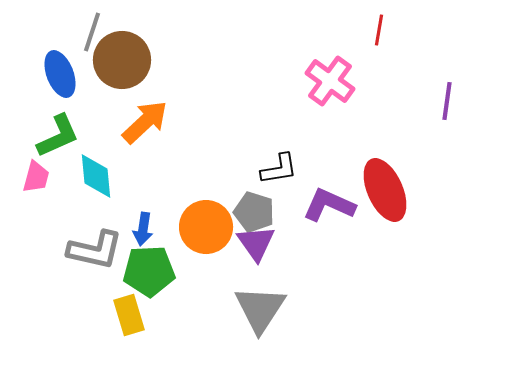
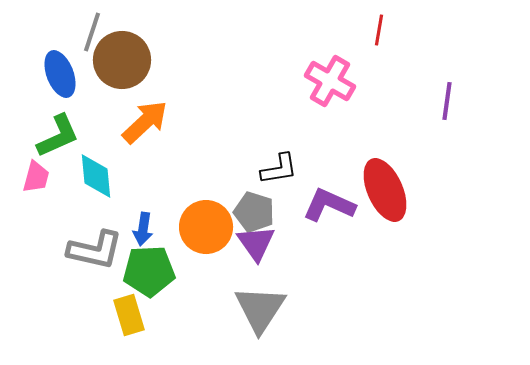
pink cross: rotated 6 degrees counterclockwise
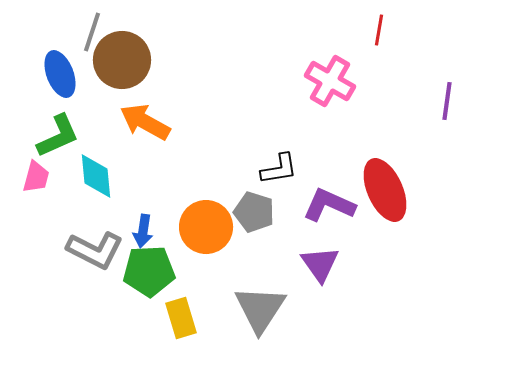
orange arrow: rotated 108 degrees counterclockwise
blue arrow: moved 2 px down
purple triangle: moved 64 px right, 21 px down
gray L-shape: rotated 14 degrees clockwise
yellow rectangle: moved 52 px right, 3 px down
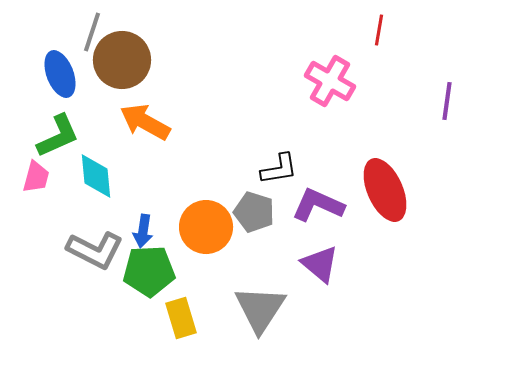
purple L-shape: moved 11 px left
purple triangle: rotated 15 degrees counterclockwise
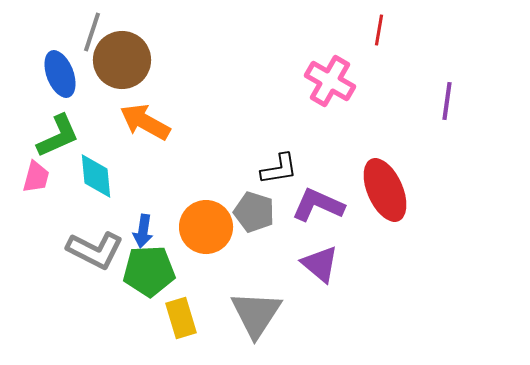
gray triangle: moved 4 px left, 5 px down
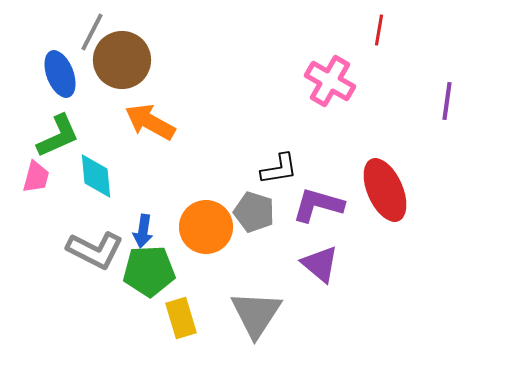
gray line: rotated 9 degrees clockwise
orange arrow: moved 5 px right
purple L-shape: rotated 8 degrees counterclockwise
